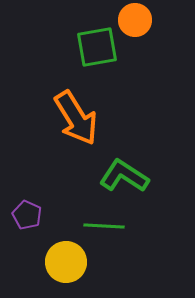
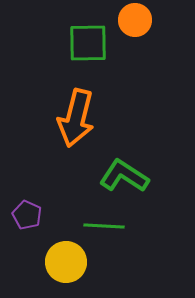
green square: moved 9 px left, 4 px up; rotated 9 degrees clockwise
orange arrow: rotated 46 degrees clockwise
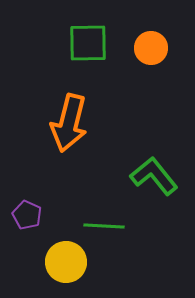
orange circle: moved 16 px right, 28 px down
orange arrow: moved 7 px left, 5 px down
green L-shape: moved 30 px right; rotated 18 degrees clockwise
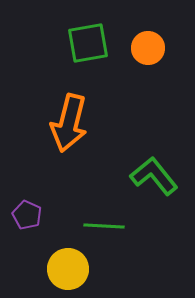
green square: rotated 9 degrees counterclockwise
orange circle: moved 3 px left
yellow circle: moved 2 px right, 7 px down
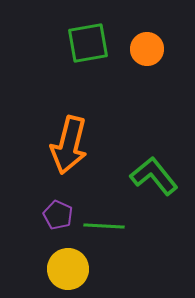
orange circle: moved 1 px left, 1 px down
orange arrow: moved 22 px down
purple pentagon: moved 31 px right
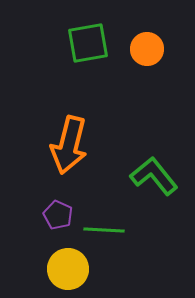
green line: moved 4 px down
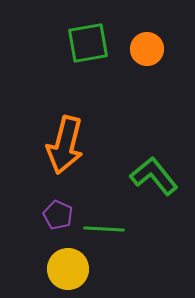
orange arrow: moved 4 px left
green line: moved 1 px up
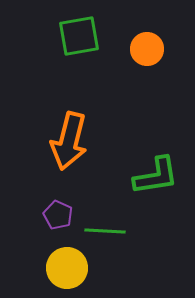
green square: moved 9 px left, 7 px up
orange arrow: moved 4 px right, 4 px up
green L-shape: moved 2 px right; rotated 120 degrees clockwise
green line: moved 1 px right, 2 px down
yellow circle: moved 1 px left, 1 px up
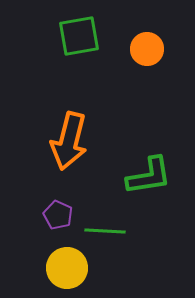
green L-shape: moved 7 px left
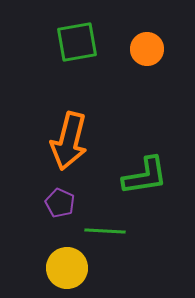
green square: moved 2 px left, 6 px down
green L-shape: moved 4 px left
purple pentagon: moved 2 px right, 12 px up
